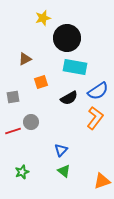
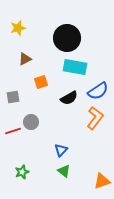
yellow star: moved 25 px left, 10 px down
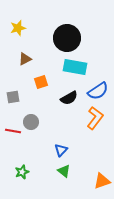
red line: rotated 28 degrees clockwise
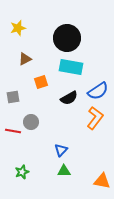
cyan rectangle: moved 4 px left
green triangle: rotated 40 degrees counterclockwise
orange triangle: rotated 30 degrees clockwise
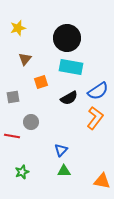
brown triangle: rotated 24 degrees counterclockwise
red line: moved 1 px left, 5 px down
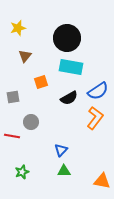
brown triangle: moved 3 px up
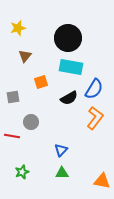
black circle: moved 1 px right
blue semicircle: moved 4 px left, 2 px up; rotated 25 degrees counterclockwise
green triangle: moved 2 px left, 2 px down
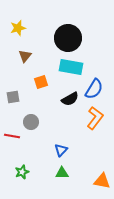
black semicircle: moved 1 px right, 1 px down
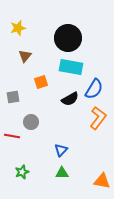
orange L-shape: moved 3 px right
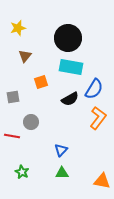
green star: rotated 24 degrees counterclockwise
